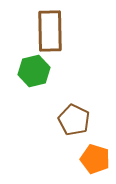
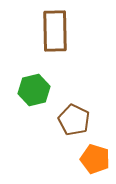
brown rectangle: moved 5 px right
green hexagon: moved 19 px down
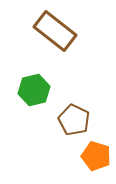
brown rectangle: rotated 51 degrees counterclockwise
orange pentagon: moved 1 px right, 3 px up
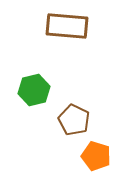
brown rectangle: moved 12 px right, 5 px up; rotated 33 degrees counterclockwise
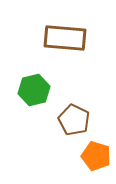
brown rectangle: moved 2 px left, 12 px down
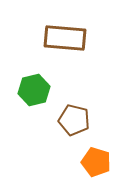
brown pentagon: rotated 12 degrees counterclockwise
orange pentagon: moved 6 px down
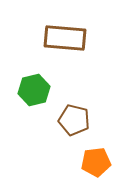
orange pentagon: rotated 24 degrees counterclockwise
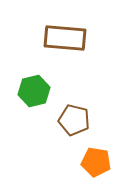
green hexagon: moved 1 px down
orange pentagon: rotated 16 degrees clockwise
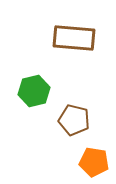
brown rectangle: moved 9 px right
orange pentagon: moved 2 px left
